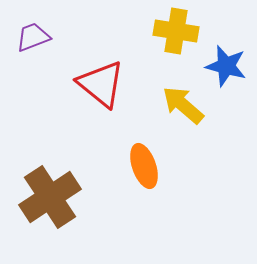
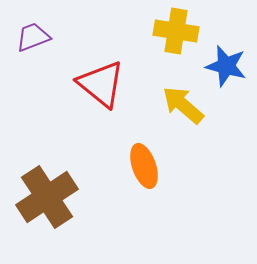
brown cross: moved 3 px left
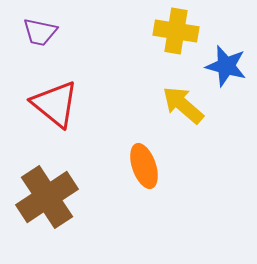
purple trapezoid: moved 7 px right, 5 px up; rotated 147 degrees counterclockwise
red triangle: moved 46 px left, 20 px down
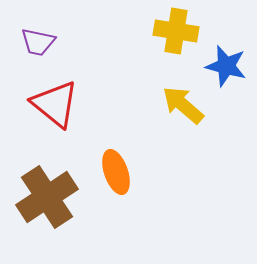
purple trapezoid: moved 2 px left, 10 px down
orange ellipse: moved 28 px left, 6 px down
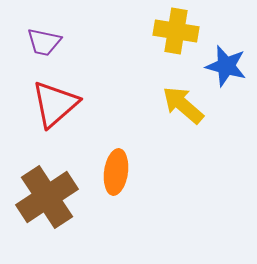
purple trapezoid: moved 6 px right
red triangle: rotated 40 degrees clockwise
orange ellipse: rotated 27 degrees clockwise
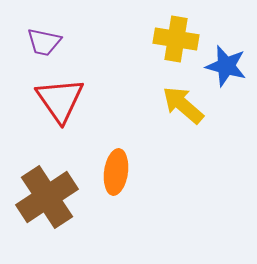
yellow cross: moved 8 px down
red triangle: moved 5 px right, 4 px up; rotated 24 degrees counterclockwise
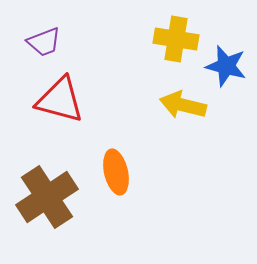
purple trapezoid: rotated 33 degrees counterclockwise
red triangle: rotated 40 degrees counterclockwise
yellow arrow: rotated 27 degrees counterclockwise
orange ellipse: rotated 21 degrees counterclockwise
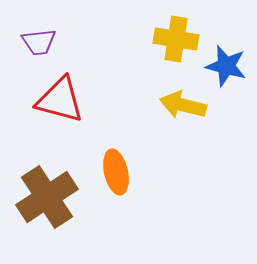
purple trapezoid: moved 5 px left; rotated 15 degrees clockwise
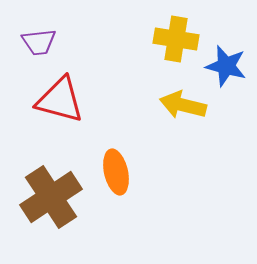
brown cross: moved 4 px right
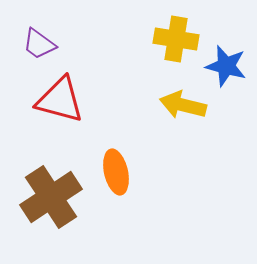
purple trapezoid: moved 2 px down; rotated 42 degrees clockwise
